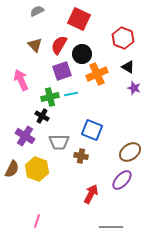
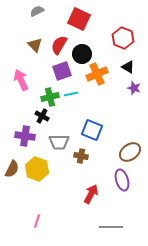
purple cross: rotated 24 degrees counterclockwise
purple ellipse: rotated 60 degrees counterclockwise
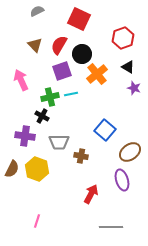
red hexagon: rotated 20 degrees clockwise
orange cross: rotated 15 degrees counterclockwise
blue square: moved 13 px right; rotated 20 degrees clockwise
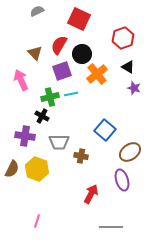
brown triangle: moved 8 px down
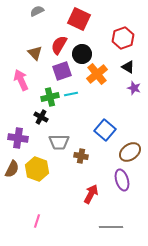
black cross: moved 1 px left, 1 px down
purple cross: moved 7 px left, 2 px down
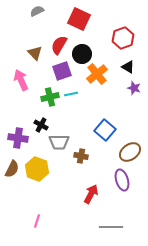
black cross: moved 8 px down
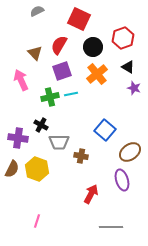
black circle: moved 11 px right, 7 px up
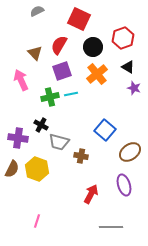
gray trapezoid: rotated 15 degrees clockwise
purple ellipse: moved 2 px right, 5 px down
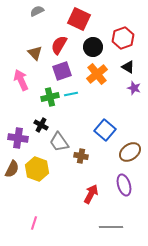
gray trapezoid: rotated 40 degrees clockwise
pink line: moved 3 px left, 2 px down
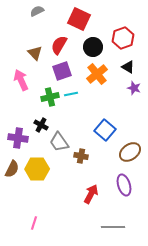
yellow hexagon: rotated 20 degrees counterclockwise
gray line: moved 2 px right
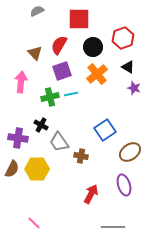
red square: rotated 25 degrees counterclockwise
pink arrow: moved 2 px down; rotated 30 degrees clockwise
blue square: rotated 15 degrees clockwise
pink line: rotated 64 degrees counterclockwise
